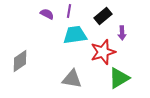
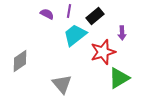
black rectangle: moved 8 px left
cyan trapezoid: rotated 30 degrees counterclockwise
gray triangle: moved 10 px left, 5 px down; rotated 40 degrees clockwise
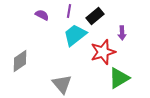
purple semicircle: moved 5 px left, 1 px down
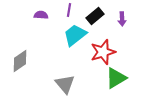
purple line: moved 1 px up
purple semicircle: moved 1 px left; rotated 24 degrees counterclockwise
purple arrow: moved 14 px up
green triangle: moved 3 px left
gray triangle: moved 3 px right
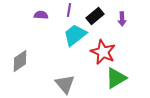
red star: rotated 30 degrees counterclockwise
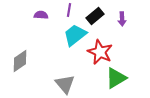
red star: moved 3 px left
